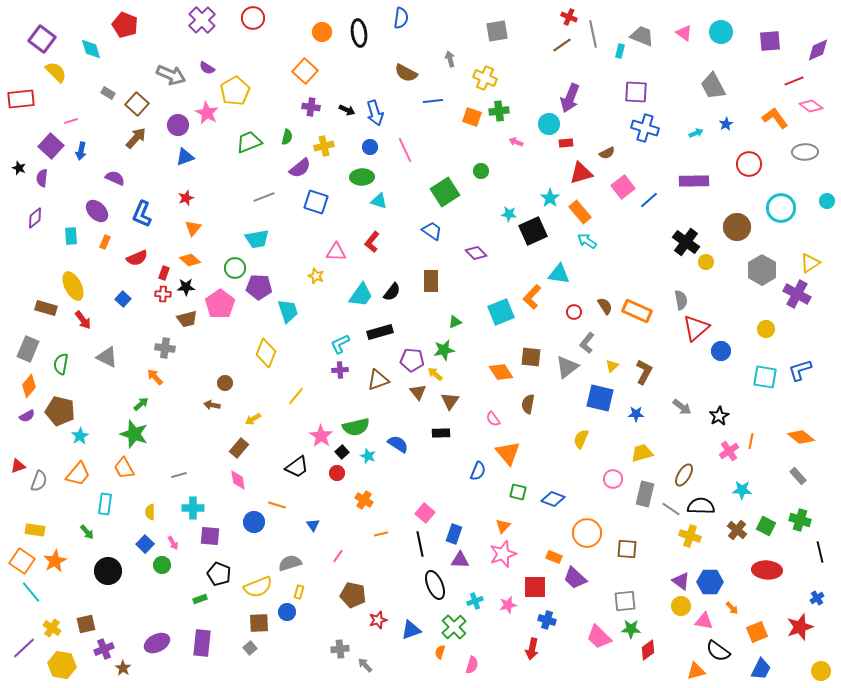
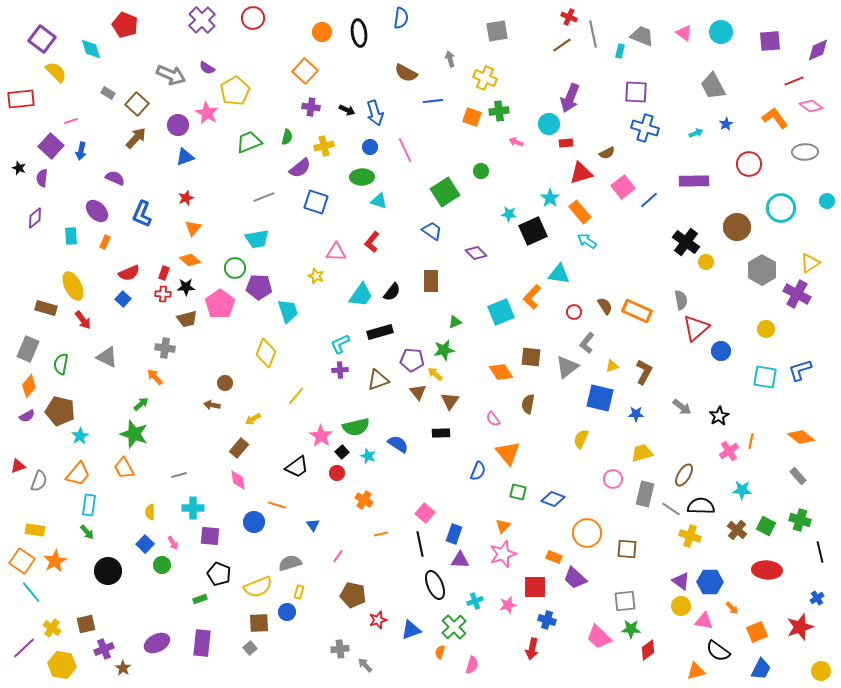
red semicircle at (137, 258): moved 8 px left, 15 px down
yellow triangle at (612, 366): rotated 24 degrees clockwise
cyan rectangle at (105, 504): moved 16 px left, 1 px down
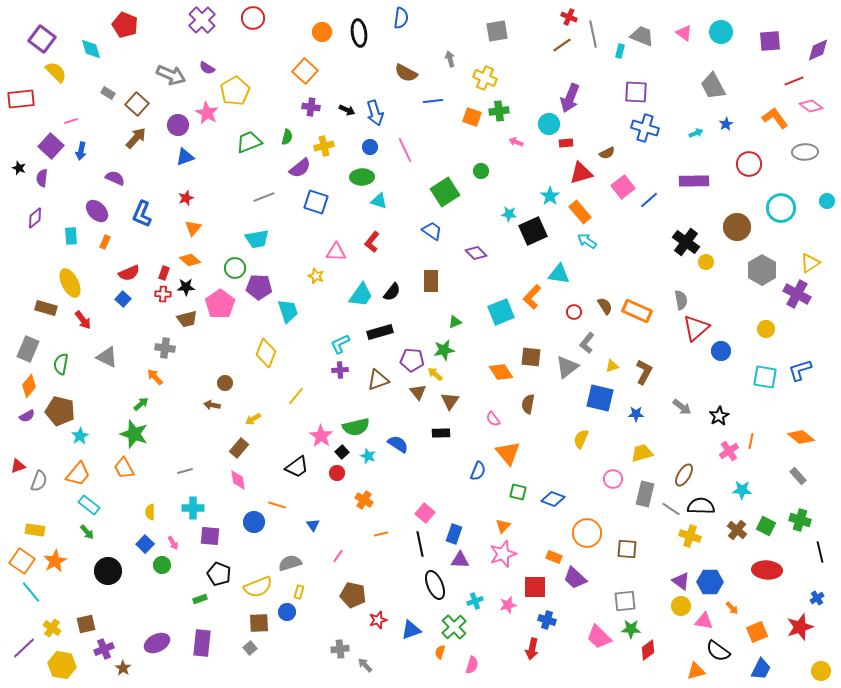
cyan star at (550, 198): moved 2 px up
yellow ellipse at (73, 286): moved 3 px left, 3 px up
gray line at (179, 475): moved 6 px right, 4 px up
cyan rectangle at (89, 505): rotated 60 degrees counterclockwise
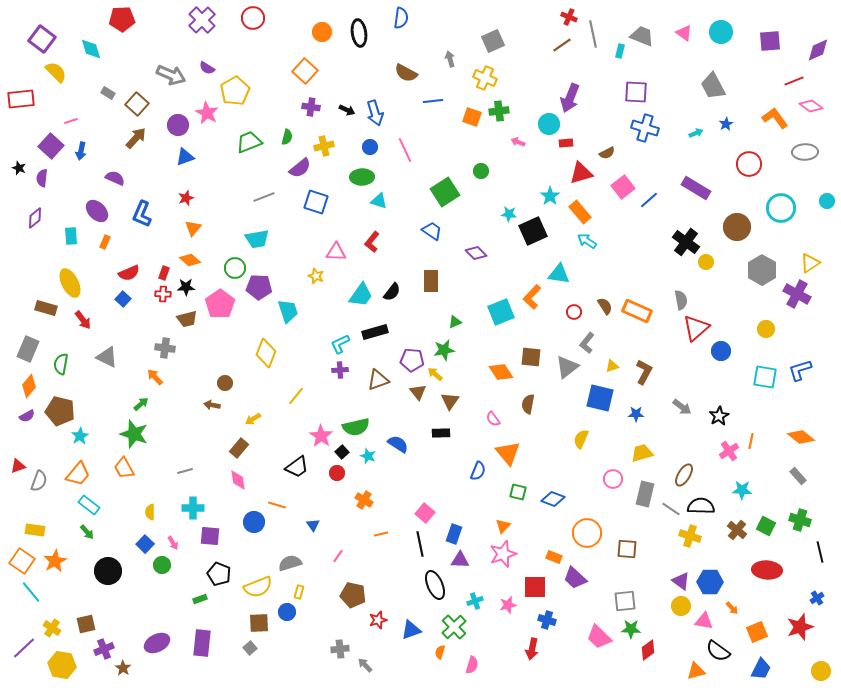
red pentagon at (125, 25): moved 3 px left, 6 px up; rotated 25 degrees counterclockwise
gray square at (497, 31): moved 4 px left, 10 px down; rotated 15 degrees counterclockwise
pink arrow at (516, 142): moved 2 px right
purple rectangle at (694, 181): moved 2 px right, 7 px down; rotated 32 degrees clockwise
black rectangle at (380, 332): moved 5 px left
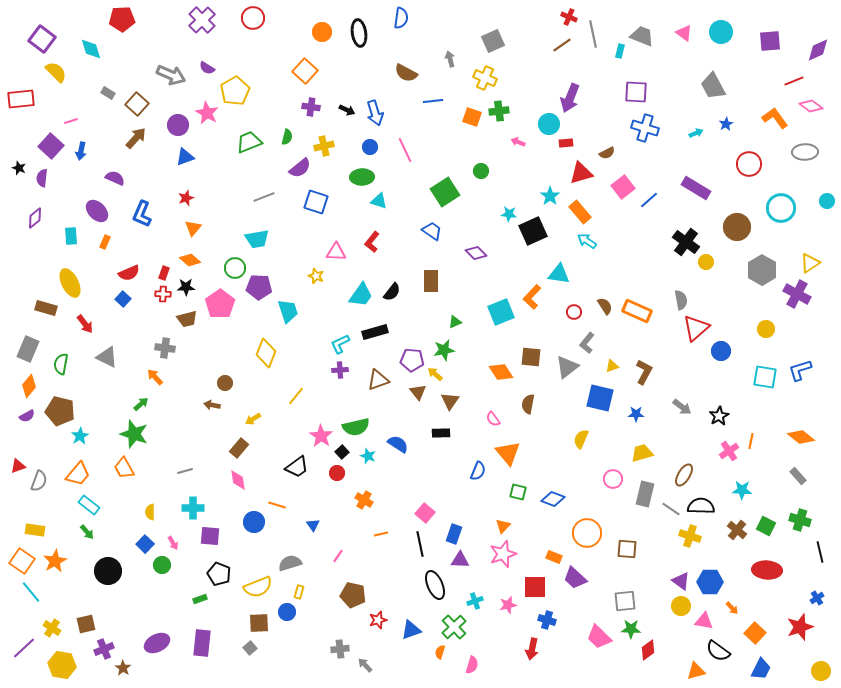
red arrow at (83, 320): moved 2 px right, 4 px down
orange square at (757, 632): moved 2 px left, 1 px down; rotated 25 degrees counterclockwise
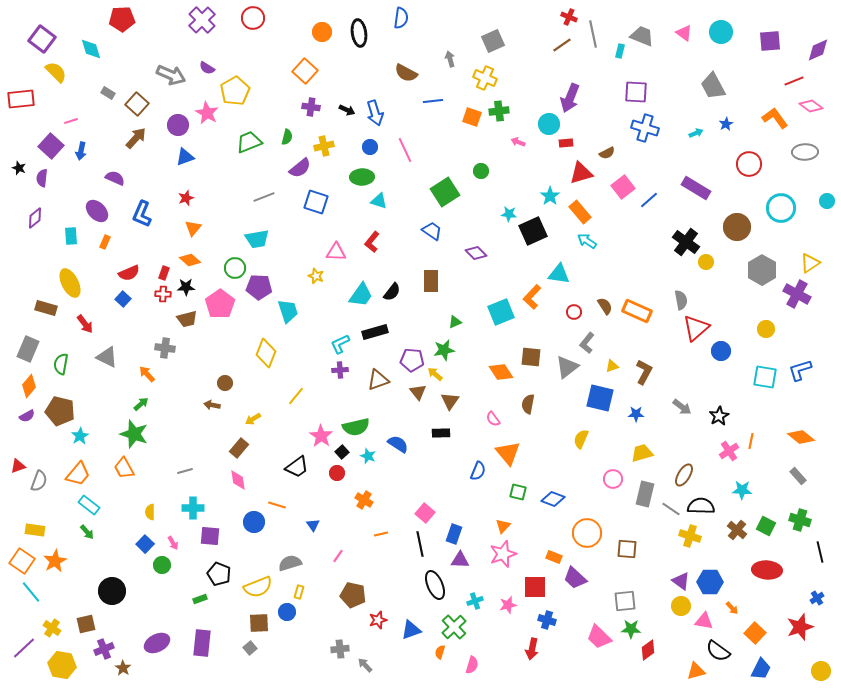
orange arrow at (155, 377): moved 8 px left, 3 px up
black circle at (108, 571): moved 4 px right, 20 px down
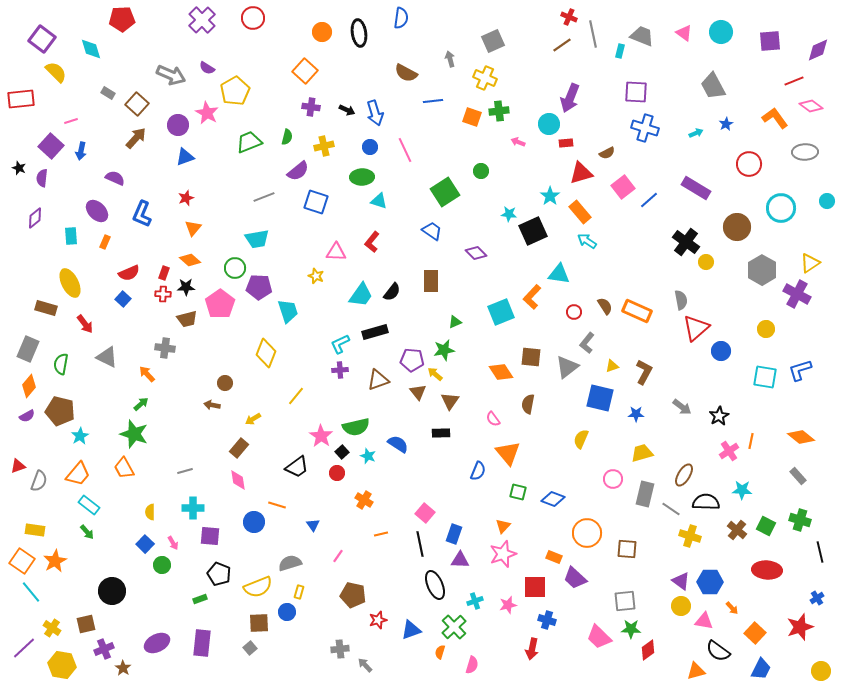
purple semicircle at (300, 168): moved 2 px left, 3 px down
black semicircle at (701, 506): moved 5 px right, 4 px up
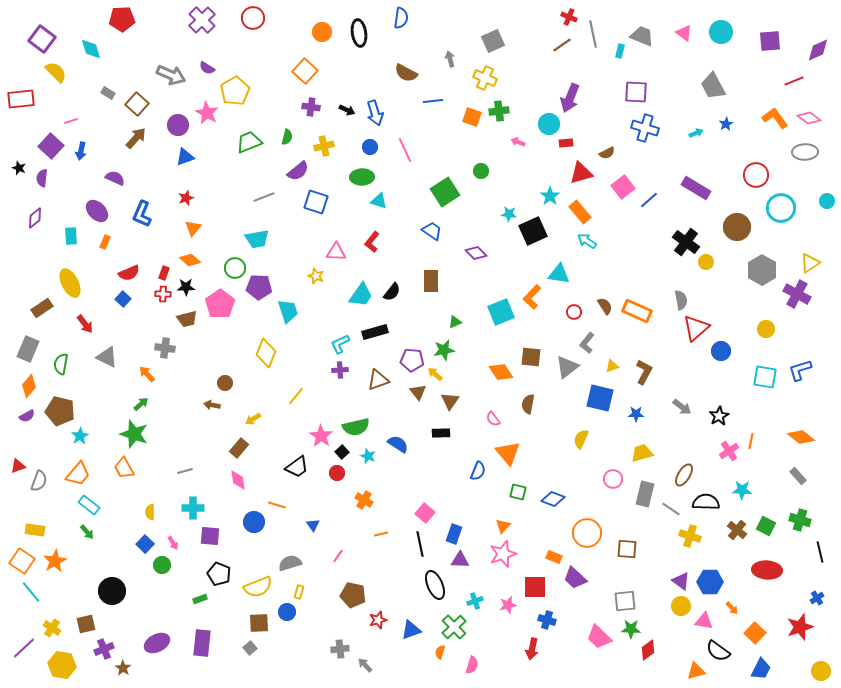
pink diamond at (811, 106): moved 2 px left, 12 px down
red circle at (749, 164): moved 7 px right, 11 px down
brown rectangle at (46, 308): moved 4 px left; rotated 50 degrees counterclockwise
